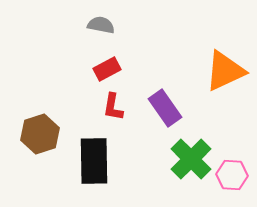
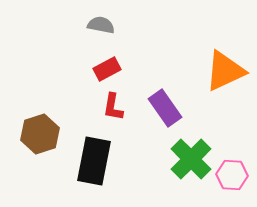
black rectangle: rotated 12 degrees clockwise
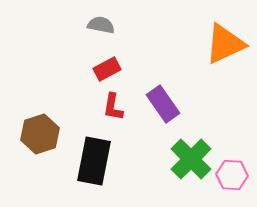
orange triangle: moved 27 px up
purple rectangle: moved 2 px left, 4 px up
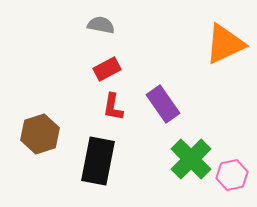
black rectangle: moved 4 px right
pink hexagon: rotated 16 degrees counterclockwise
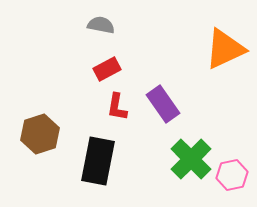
orange triangle: moved 5 px down
red L-shape: moved 4 px right
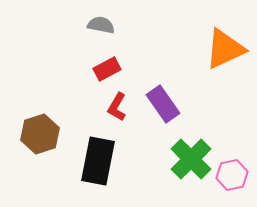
red L-shape: rotated 20 degrees clockwise
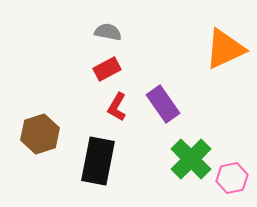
gray semicircle: moved 7 px right, 7 px down
pink hexagon: moved 3 px down
